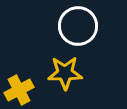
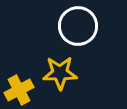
yellow star: moved 5 px left
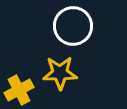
white circle: moved 5 px left
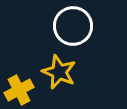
yellow star: moved 1 px left, 1 px up; rotated 24 degrees clockwise
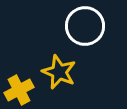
white circle: moved 12 px right
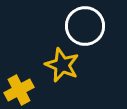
yellow star: moved 3 px right, 7 px up
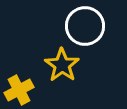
yellow star: rotated 12 degrees clockwise
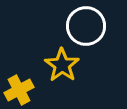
white circle: moved 1 px right
